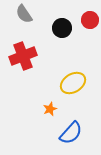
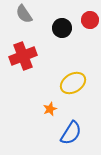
blue semicircle: rotated 10 degrees counterclockwise
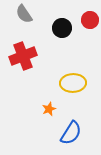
yellow ellipse: rotated 30 degrees clockwise
orange star: moved 1 px left
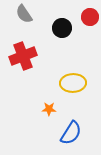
red circle: moved 3 px up
orange star: rotated 24 degrees clockwise
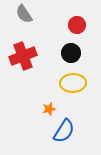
red circle: moved 13 px left, 8 px down
black circle: moved 9 px right, 25 px down
orange star: rotated 16 degrees counterclockwise
blue semicircle: moved 7 px left, 2 px up
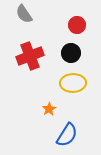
red cross: moved 7 px right
orange star: rotated 16 degrees counterclockwise
blue semicircle: moved 3 px right, 4 px down
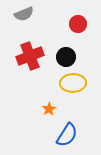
gray semicircle: rotated 78 degrees counterclockwise
red circle: moved 1 px right, 1 px up
black circle: moved 5 px left, 4 px down
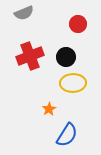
gray semicircle: moved 1 px up
